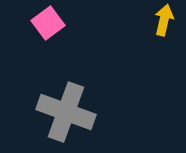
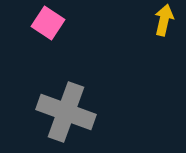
pink square: rotated 20 degrees counterclockwise
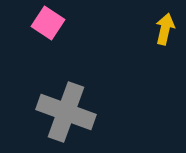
yellow arrow: moved 1 px right, 9 px down
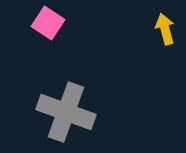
yellow arrow: rotated 28 degrees counterclockwise
